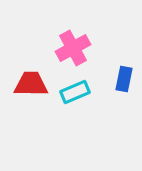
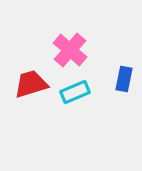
pink cross: moved 3 px left, 2 px down; rotated 20 degrees counterclockwise
red trapezoid: rotated 18 degrees counterclockwise
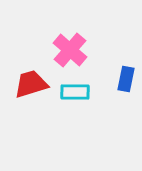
blue rectangle: moved 2 px right
cyan rectangle: rotated 24 degrees clockwise
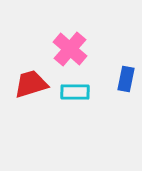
pink cross: moved 1 px up
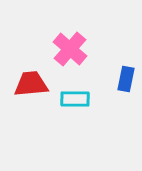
red trapezoid: rotated 12 degrees clockwise
cyan rectangle: moved 7 px down
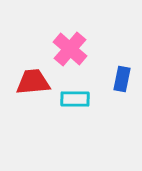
blue rectangle: moved 4 px left
red trapezoid: moved 2 px right, 2 px up
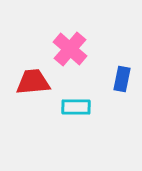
cyan rectangle: moved 1 px right, 8 px down
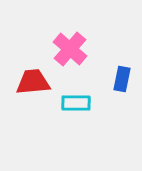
cyan rectangle: moved 4 px up
